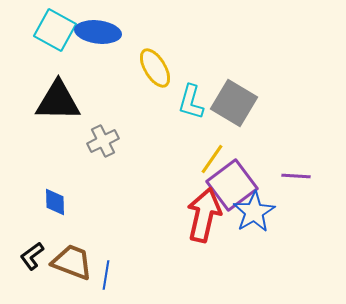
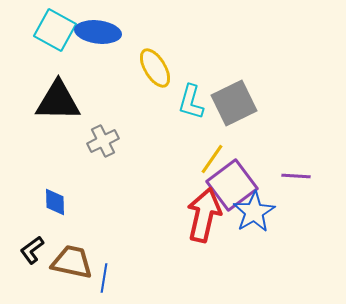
gray square: rotated 33 degrees clockwise
black L-shape: moved 6 px up
brown trapezoid: rotated 9 degrees counterclockwise
blue line: moved 2 px left, 3 px down
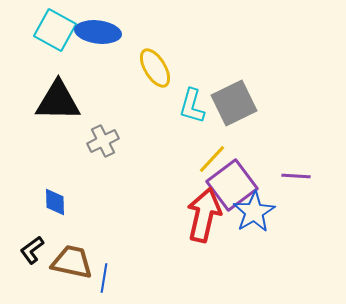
cyan L-shape: moved 1 px right, 4 px down
yellow line: rotated 8 degrees clockwise
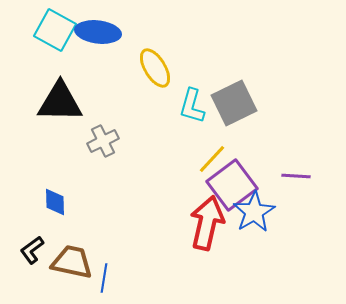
black triangle: moved 2 px right, 1 px down
red arrow: moved 3 px right, 8 px down
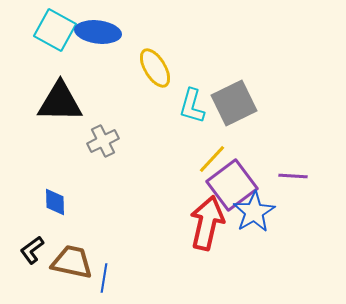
purple line: moved 3 px left
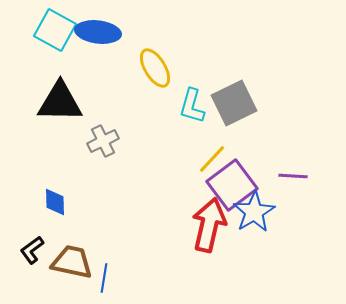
red arrow: moved 2 px right, 2 px down
